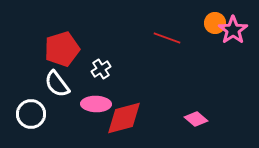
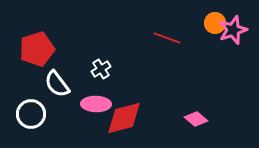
pink star: rotated 16 degrees clockwise
red pentagon: moved 25 px left
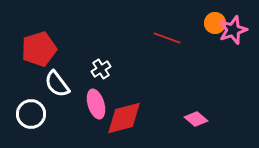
red pentagon: moved 2 px right
pink ellipse: rotated 72 degrees clockwise
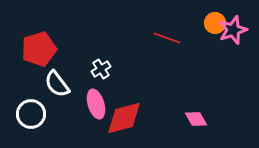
pink diamond: rotated 20 degrees clockwise
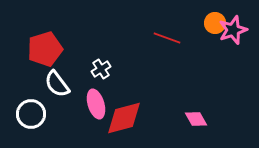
red pentagon: moved 6 px right
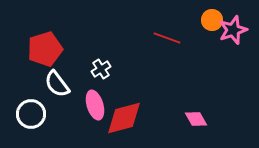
orange circle: moved 3 px left, 3 px up
pink ellipse: moved 1 px left, 1 px down
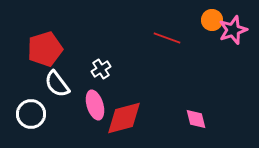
pink diamond: rotated 15 degrees clockwise
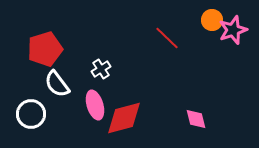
red line: rotated 24 degrees clockwise
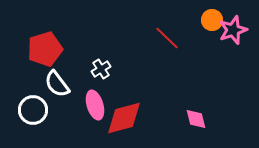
white circle: moved 2 px right, 4 px up
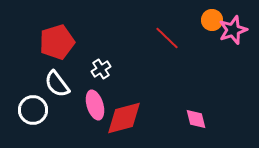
red pentagon: moved 12 px right, 7 px up
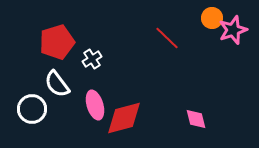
orange circle: moved 2 px up
white cross: moved 9 px left, 10 px up
white circle: moved 1 px left, 1 px up
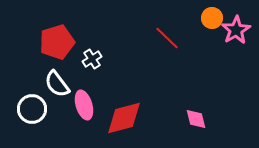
pink star: moved 3 px right; rotated 12 degrees counterclockwise
pink ellipse: moved 11 px left
